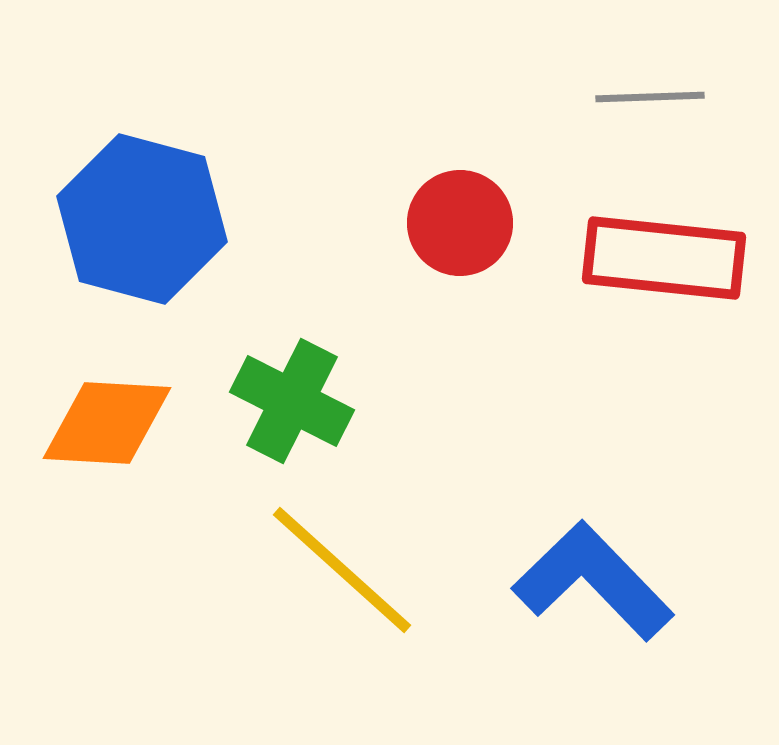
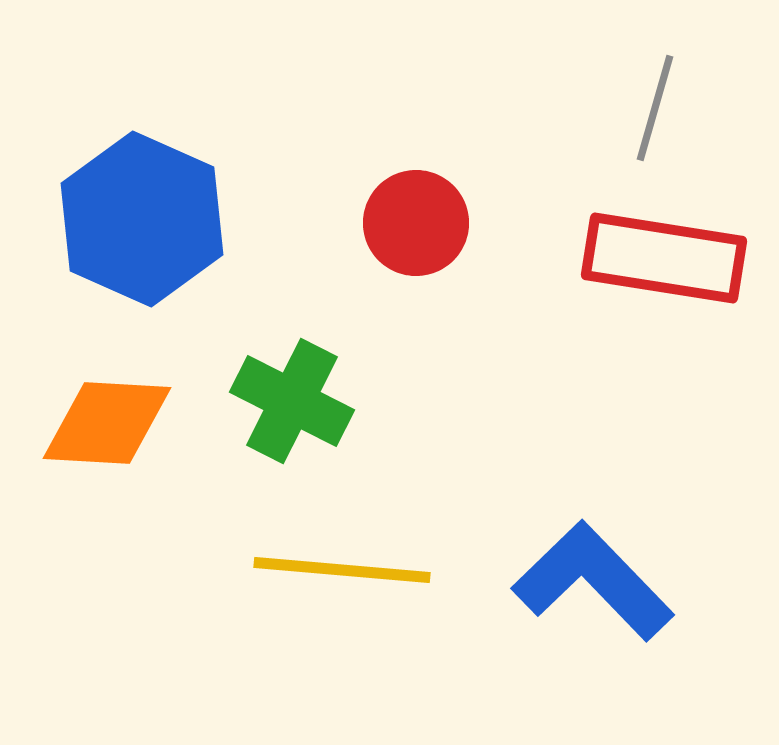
gray line: moved 5 px right, 11 px down; rotated 72 degrees counterclockwise
blue hexagon: rotated 9 degrees clockwise
red circle: moved 44 px left
red rectangle: rotated 3 degrees clockwise
yellow line: rotated 37 degrees counterclockwise
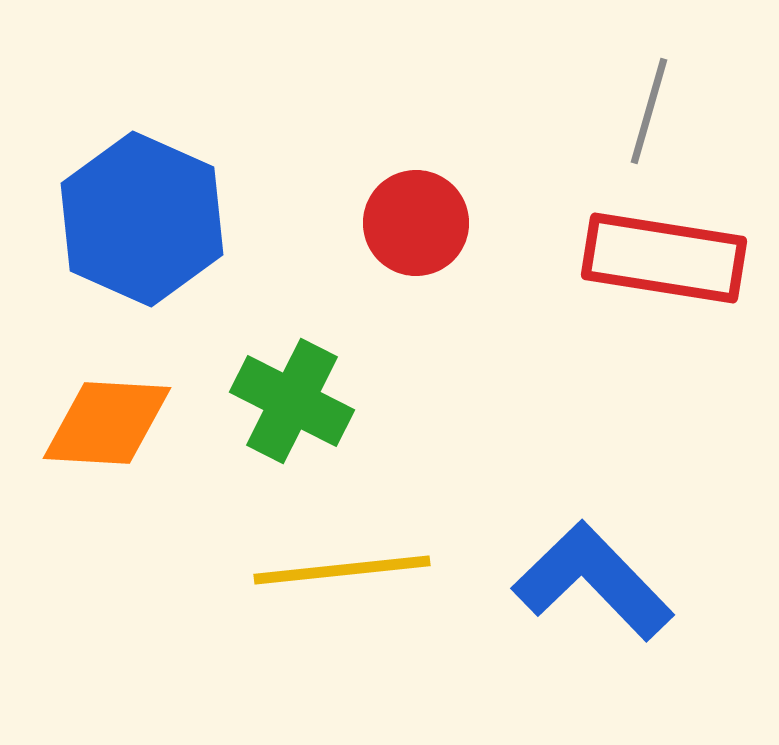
gray line: moved 6 px left, 3 px down
yellow line: rotated 11 degrees counterclockwise
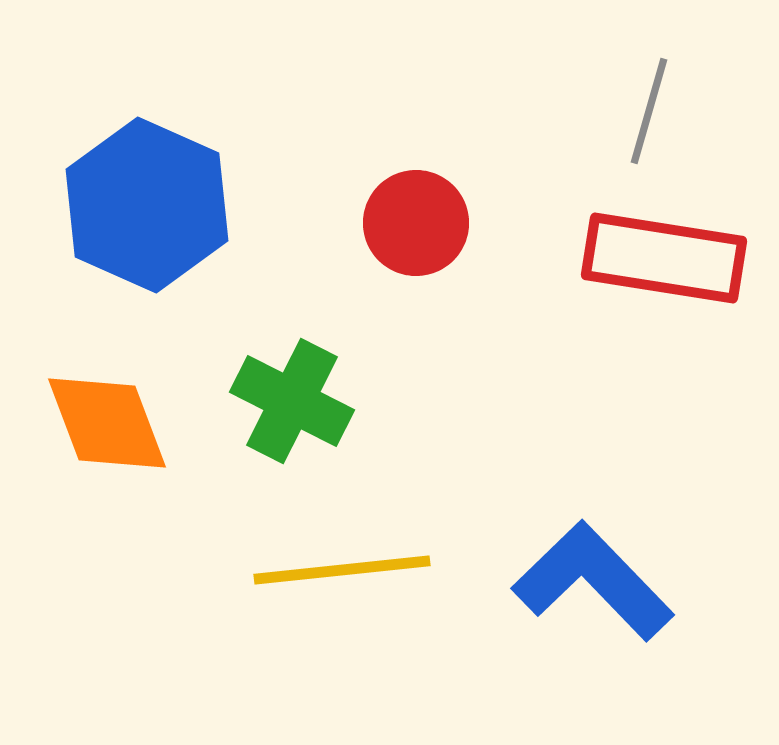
blue hexagon: moved 5 px right, 14 px up
orange diamond: rotated 66 degrees clockwise
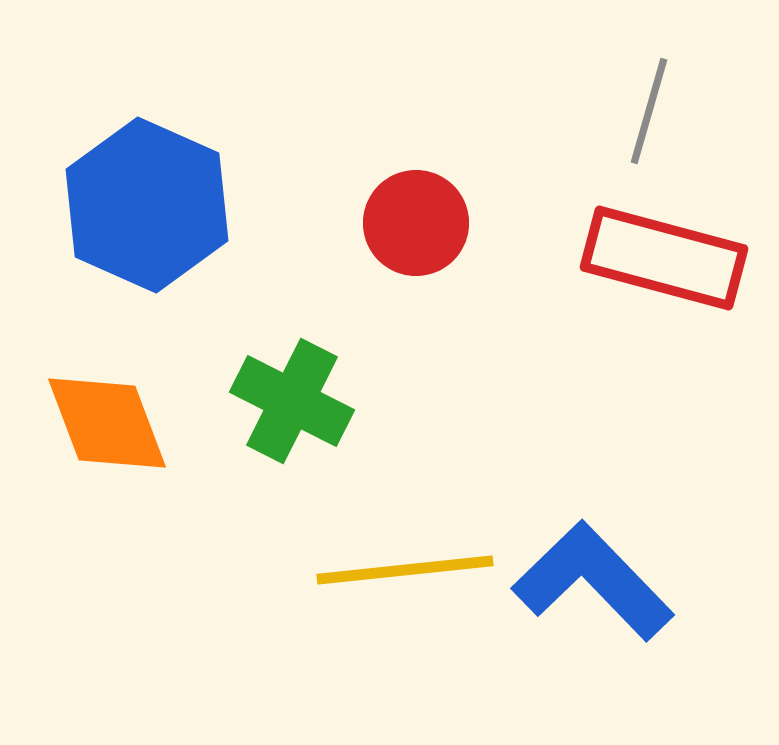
red rectangle: rotated 6 degrees clockwise
yellow line: moved 63 px right
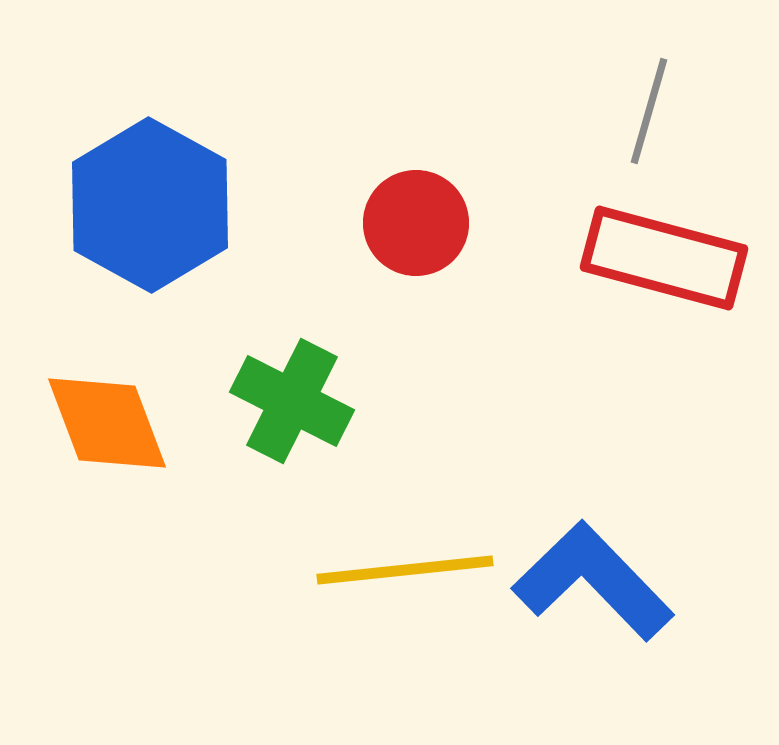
blue hexagon: moved 3 px right; rotated 5 degrees clockwise
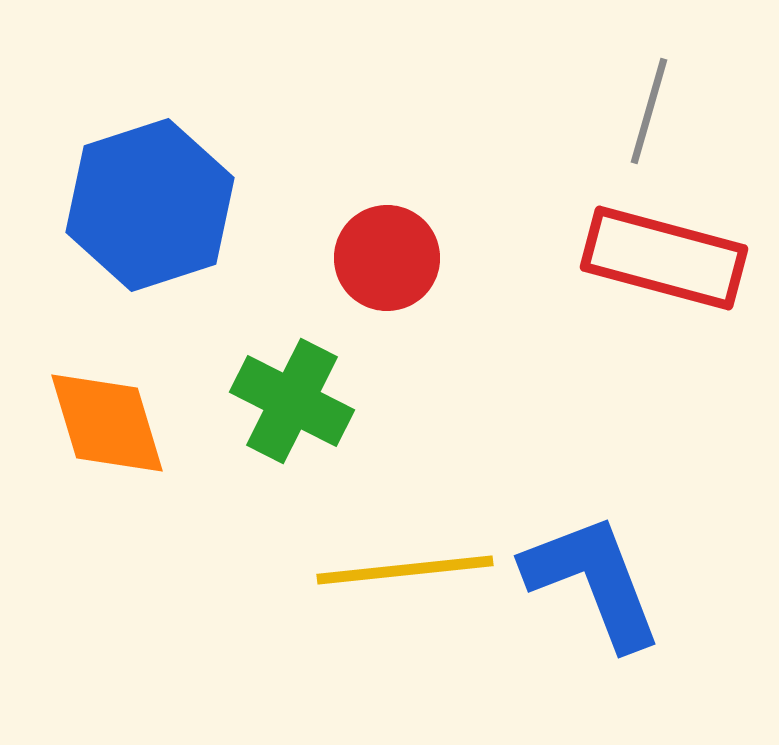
blue hexagon: rotated 13 degrees clockwise
red circle: moved 29 px left, 35 px down
orange diamond: rotated 4 degrees clockwise
blue L-shape: rotated 23 degrees clockwise
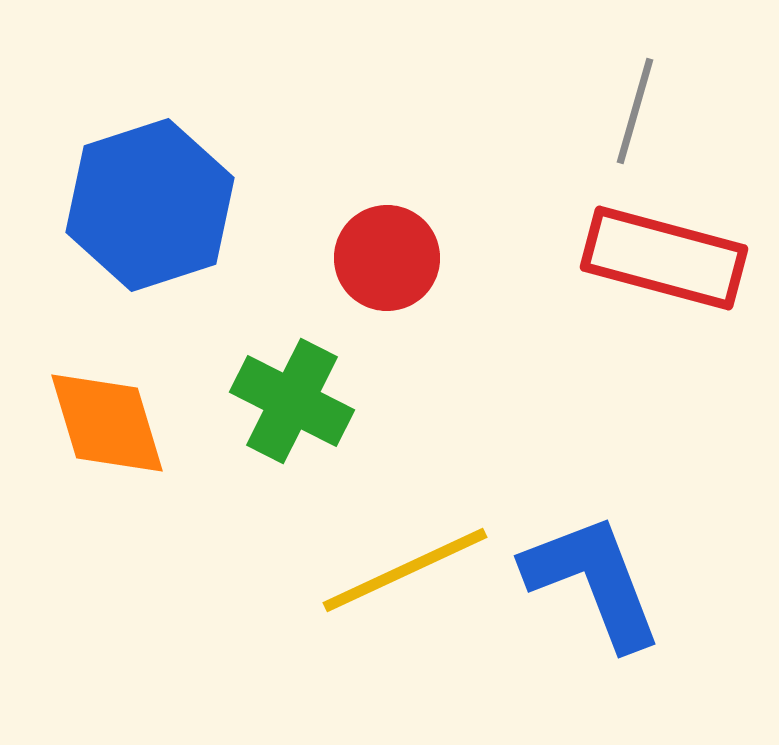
gray line: moved 14 px left
yellow line: rotated 19 degrees counterclockwise
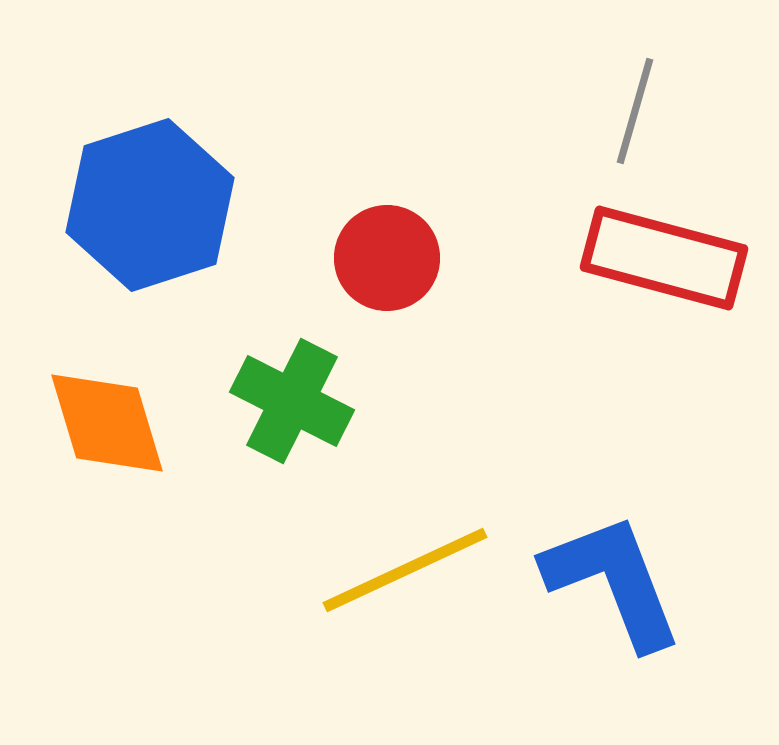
blue L-shape: moved 20 px right
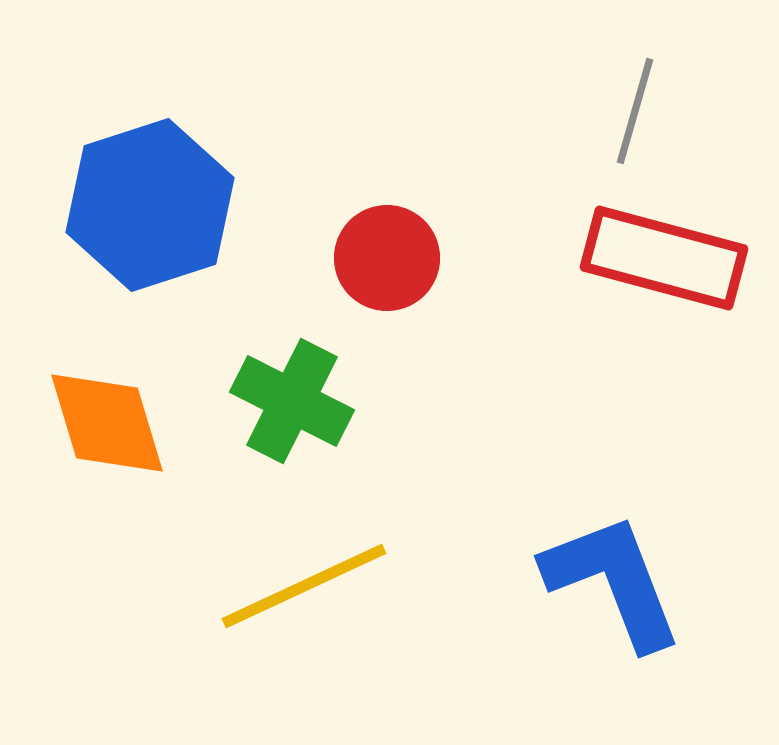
yellow line: moved 101 px left, 16 px down
